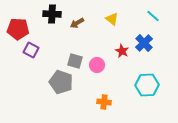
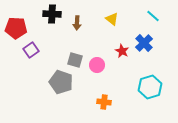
brown arrow: rotated 56 degrees counterclockwise
red pentagon: moved 2 px left, 1 px up
purple square: rotated 28 degrees clockwise
gray square: moved 1 px up
cyan hexagon: moved 3 px right, 2 px down; rotated 15 degrees counterclockwise
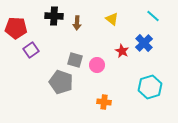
black cross: moved 2 px right, 2 px down
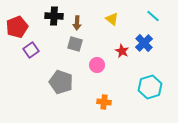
red pentagon: moved 1 px right, 1 px up; rotated 25 degrees counterclockwise
gray square: moved 16 px up
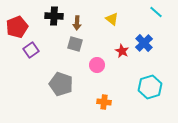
cyan line: moved 3 px right, 4 px up
gray pentagon: moved 2 px down
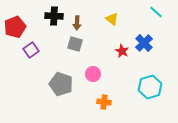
red pentagon: moved 2 px left
pink circle: moved 4 px left, 9 px down
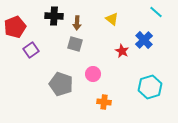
blue cross: moved 3 px up
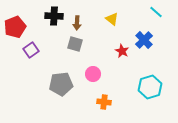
gray pentagon: rotated 25 degrees counterclockwise
